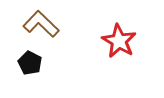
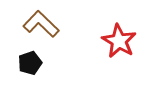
black pentagon: rotated 25 degrees clockwise
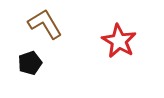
brown L-shape: moved 4 px right; rotated 15 degrees clockwise
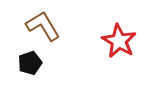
brown L-shape: moved 2 px left, 2 px down
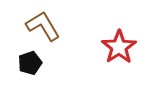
red star: moved 6 px down; rotated 8 degrees clockwise
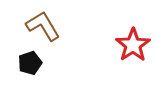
red star: moved 14 px right, 2 px up
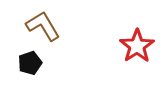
red star: moved 4 px right, 1 px down
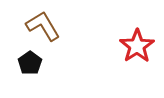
black pentagon: rotated 15 degrees counterclockwise
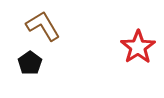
red star: moved 1 px right, 1 px down
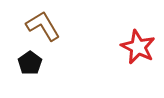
red star: rotated 12 degrees counterclockwise
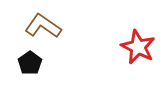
brown L-shape: rotated 24 degrees counterclockwise
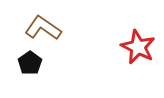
brown L-shape: moved 2 px down
